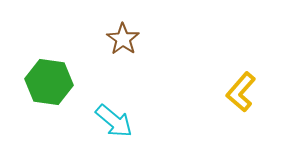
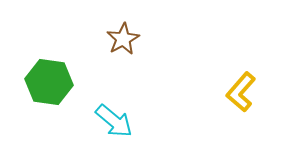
brown star: rotated 8 degrees clockwise
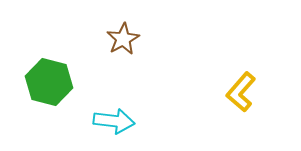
green hexagon: rotated 6 degrees clockwise
cyan arrow: rotated 33 degrees counterclockwise
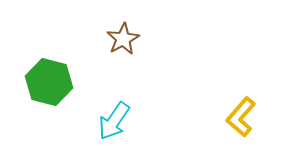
yellow L-shape: moved 25 px down
cyan arrow: rotated 117 degrees clockwise
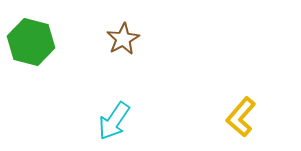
green hexagon: moved 18 px left, 40 px up
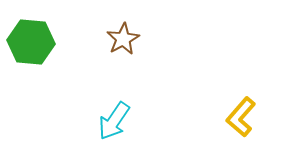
green hexagon: rotated 9 degrees counterclockwise
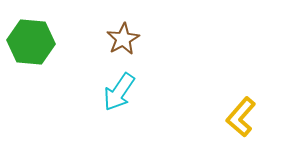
cyan arrow: moved 5 px right, 29 px up
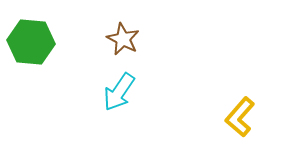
brown star: rotated 16 degrees counterclockwise
yellow L-shape: moved 1 px left
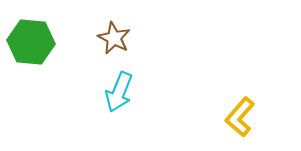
brown star: moved 9 px left, 1 px up
cyan arrow: rotated 12 degrees counterclockwise
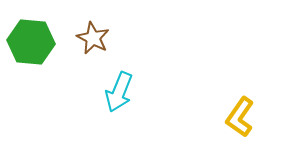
brown star: moved 21 px left
yellow L-shape: rotated 6 degrees counterclockwise
